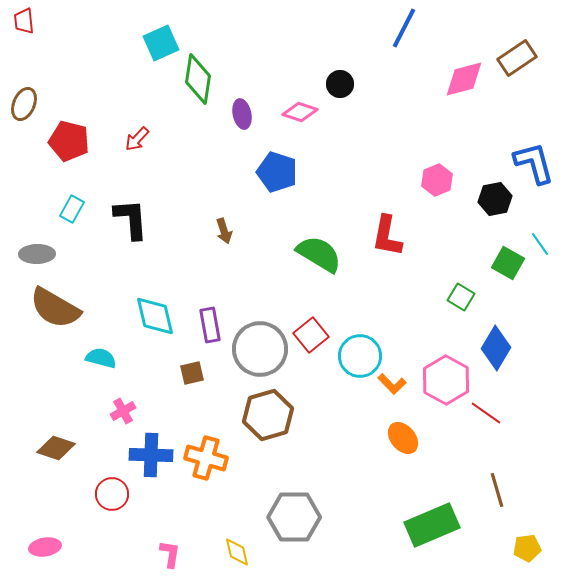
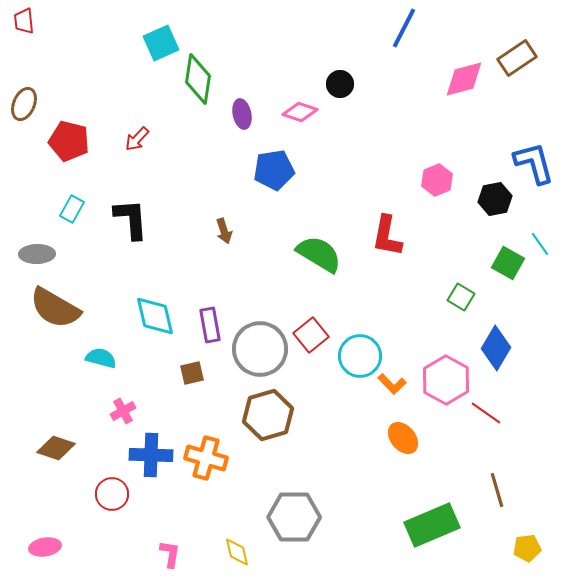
blue pentagon at (277, 172): moved 3 px left, 2 px up; rotated 27 degrees counterclockwise
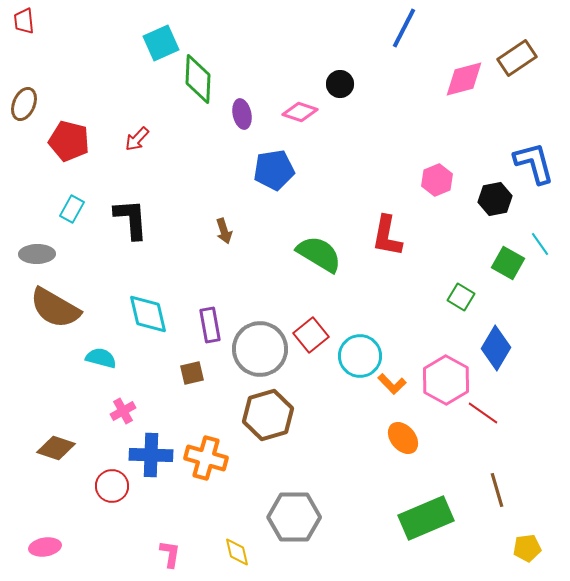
green diamond at (198, 79): rotated 6 degrees counterclockwise
cyan diamond at (155, 316): moved 7 px left, 2 px up
red line at (486, 413): moved 3 px left
red circle at (112, 494): moved 8 px up
green rectangle at (432, 525): moved 6 px left, 7 px up
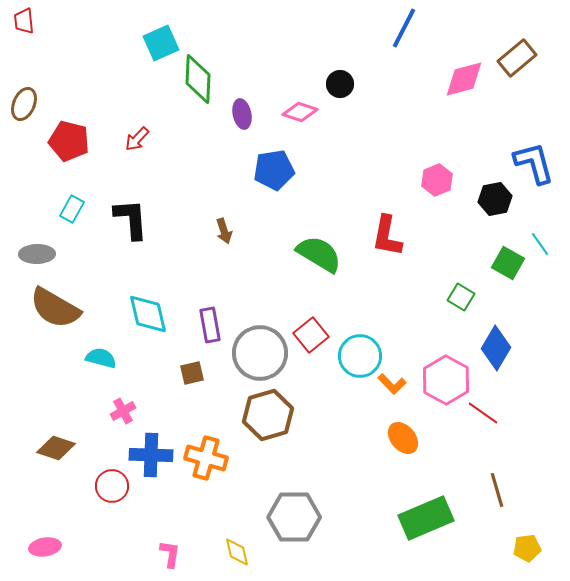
brown rectangle at (517, 58): rotated 6 degrees counterclockwise
gray circle at (260, 349): moved 4 px down
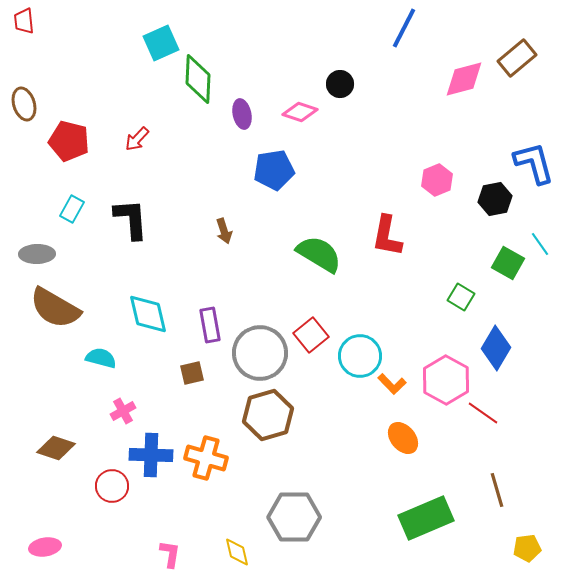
brown ellipse at (24, 104): rotated 40 degrees counterclockwise
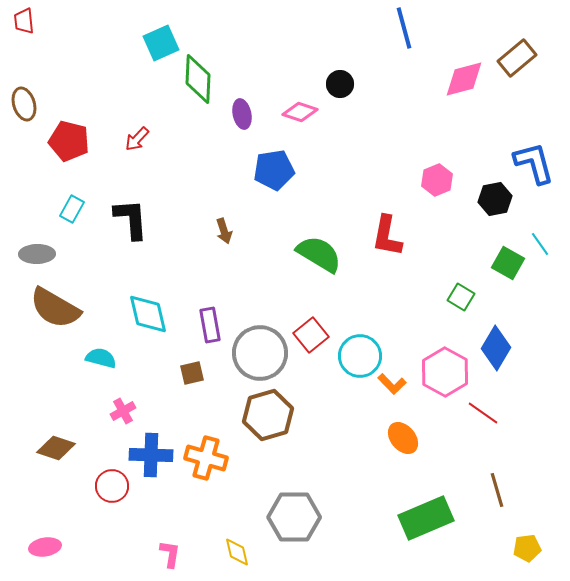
blue line at (404, 28): rotated 42 degrees counterclockwise
pink hexagon at (446, 380): moved 1 px left, 8 px up
